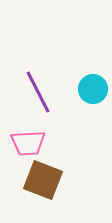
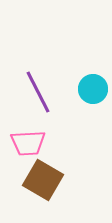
brown square: rotated 9 degrees clockwise
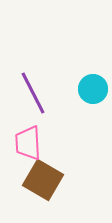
purple line: moved 5 px left, 1 px down
pink trapezoid: rotated 90 degrees clockwise
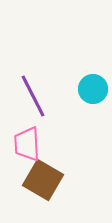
purple line: moved 3 px down
pink trapezoid: moved 1 px left, 1 px down
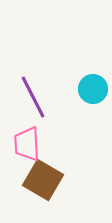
purple line: moved 1 px down
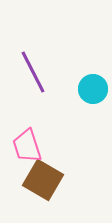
purple line: moved 25 px up
pink trapezoid: moved 2 px down; rotated 15 degrees counterclockwise
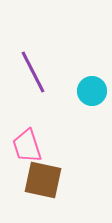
cyan circle: moved 1 px left, 2 px down
brown square: rotated 18 degrees counterclockwise
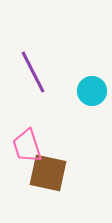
brown square: moved 5 px right, 7 px up
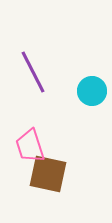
pink trapezoid: moved 3 px right
brown square: moved 1 px down
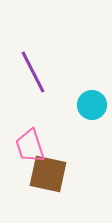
cyan circle: moved 14 px down
